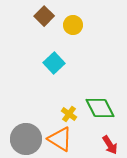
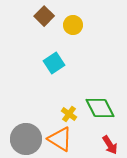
cyan square: rotated 10 degrees clockwise
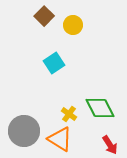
gray circle: moved 2 px left, 8 px up
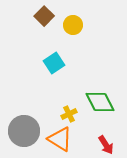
green diamond: moved 6 px up
yellow cross: rotated 28 degrees clockwise
red arrow: moved 4 px left
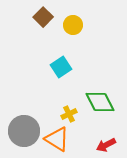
brown square: moved 1 px left, 1 px down
cyan square: moved 7 px right, 4 px down
orange triangle: moved 3 px left
red arrow: rotated 96 degrees clockwise
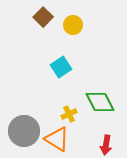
red arrow: rotated 54 degrees counterclockwise
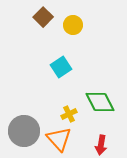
orange triangle: moved 2 px right; rotated 16 degrees clockwise
red arrow: moved 5 px left
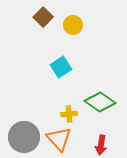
green diamond: rotated 28 degrees counterclockwise
yellow cross: rotated 21 degrees clockwise
gray circle: moved 6 px down
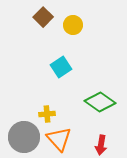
yellow cross: moved 22 px left
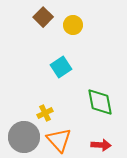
green diamond: rotated 44 degrees clockwise
yellow cross: moved 2 px left, 1 px up; rotated 21 degrees counterclockwise
orange triangle: moved 1 px down
red arrow: rotated 96 degrees counterclockwise
